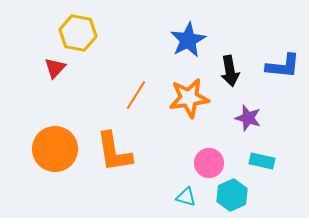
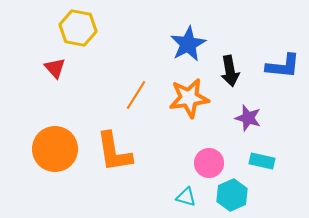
yellow hexagon: moved 5 px up
blue star: moved 4 px down
red triangle: rotated 25 degrees counterclockwise
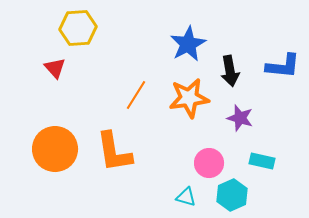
yellow hexagon: rotated 15 degrees counterclockwise
purple star: moved 8 px left
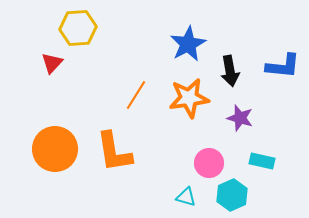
red triangle: moved 3 px left, 5 px up; rotated 25 degrees clockwise
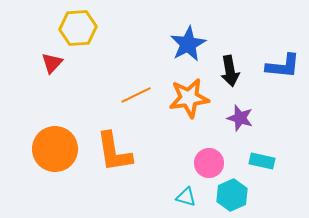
orange line: rotated 32 degrees clockwise
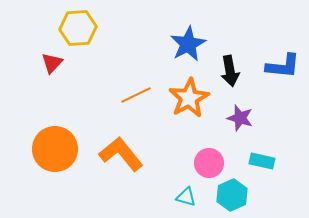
orange star: rotated 21 degrees counterclockwise
orange L-shape: moved 7 px right, 2 px down; rotated 150 degrees clockwise
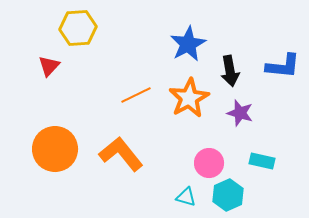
red triangle: moved 3 px left, 3 px down
purple star: moved 5 px up
cyan hexagon: moved 4 px left
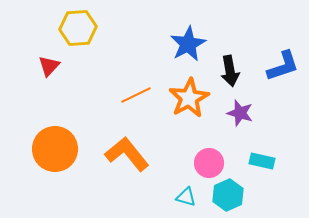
blue L-shape: rotated 24 degrees counterclockwise
orange L-shape: moved 6 px right
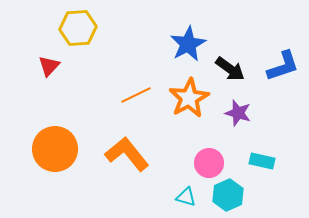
black arrow: moved 2 px up; rotated 44 degrees counterclockwise
purple star: moved 2 px left
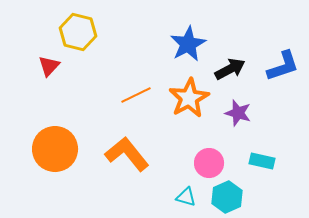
yellow hexagon: moved 4 px down; rotated 18 degrees clockwise
black arrow: rotated 64 degrees counterclockwise
cyan hexagon: moved 1 px left, 2 px down
